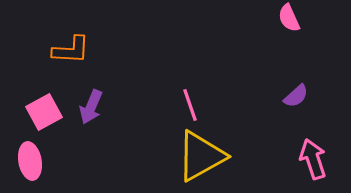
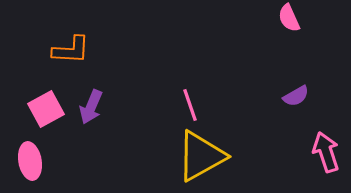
purple semicircle: rotated 12 degrees clockwise
pink square: moved 2 px right, 3 px up
pink arrow: moved 13 px right, 7 px up
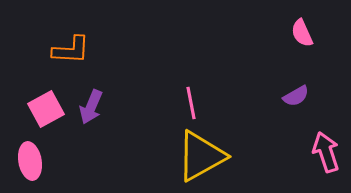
pink semicircle: moved 13 px right, 15 px down
pink line: moved 1 px right, 2 px up; rotated 8 degrees clockwise
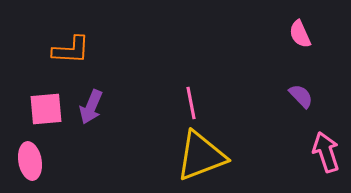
pink semicircle: moved 2 px left, 1 px down
purple semicircle: moved 5 px right; rotated 104 degrees counterclockwise
pink square: rotated 24 degrees clockwise
yellow triangle: rotated 8 degrees clockwise
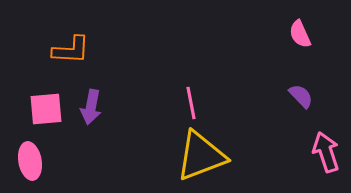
purple arrow: rotated 12 degrees counterclockwise
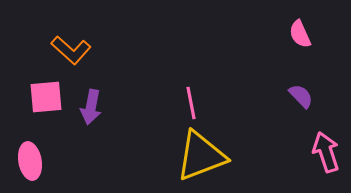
orange L-shape: rotated 39 degrees clockwise
pink square: moved 12 px up
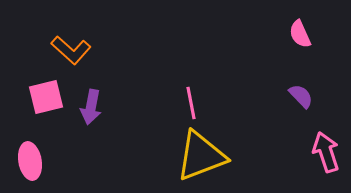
pink square: rotated 9 degrees counterclockwise
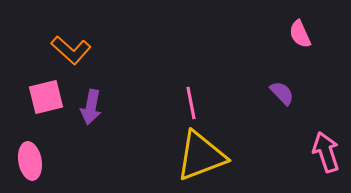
purple semicircle: moved 19 px left, 3 px up
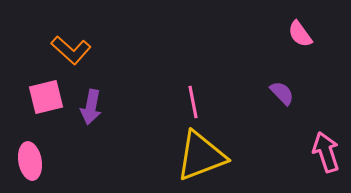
pink semicircle: rotated 12 degrees counterclockwise
pink line: moved 2 px right, 1 px up
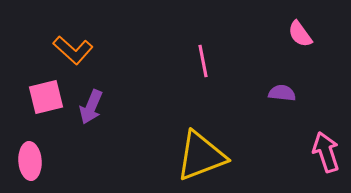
orange L-shape: moved 2 px right
purple semicircle: rotated 40 degrees counterclockwise
pink line: moved 10 px right, 41 px up
purple arrow: rotated 12 degrees clockwise
pink ellipse: rotated 6 degrees clockwise
